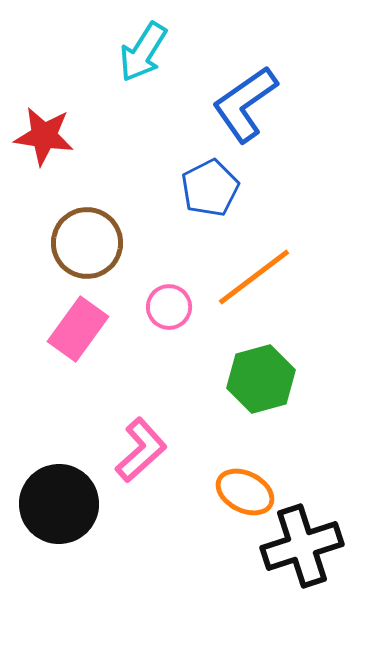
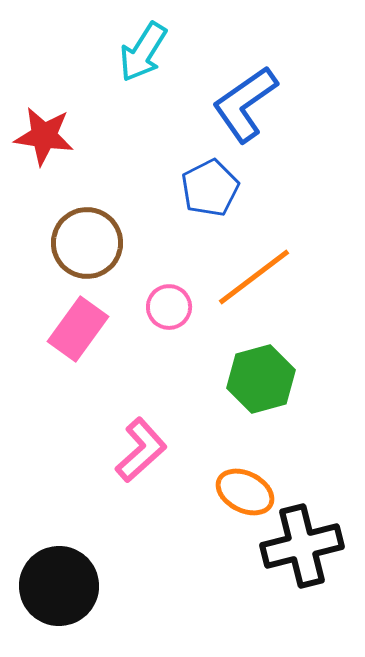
black circle: moved 82 px down
black cross: rotated 4 degrees clockwise
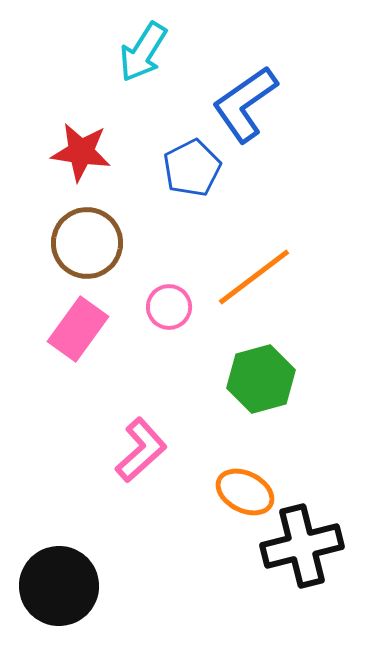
red star: moved 37 px right, 16 px down
blue pentagon: moved 18 px left, 20 px up
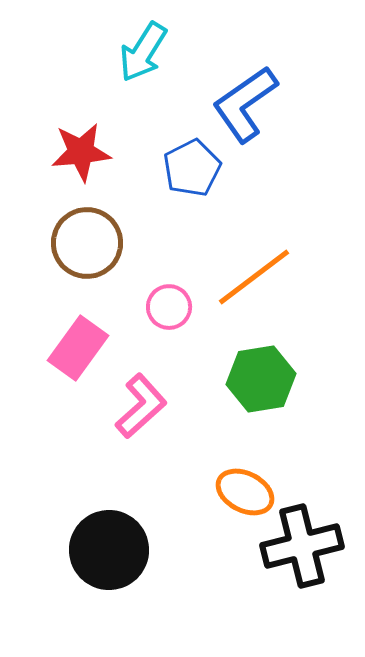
red star: rotated 14 degrees counterclockwise
pink rectangle: moved 19 px down
green hexagon: rotated 6 degrees clockwise
pink L-shape: moved 44 px up
black circle: moved 50 px right, 36 px up
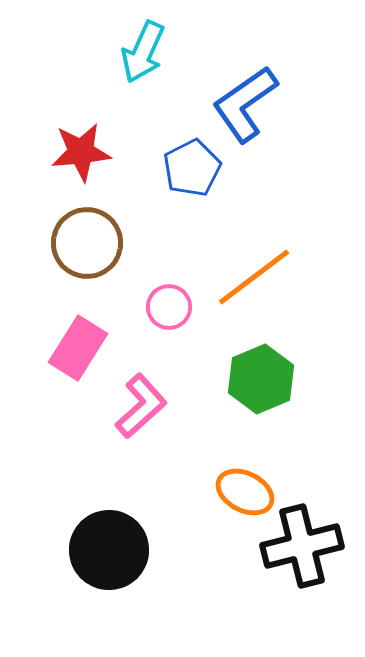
cyan arrow: rotated 8 degrees counterclockwise
pink rectangle: rotated 4 degrees counterclockwise
green hexagon: rotated 14 degrees counterclockwise
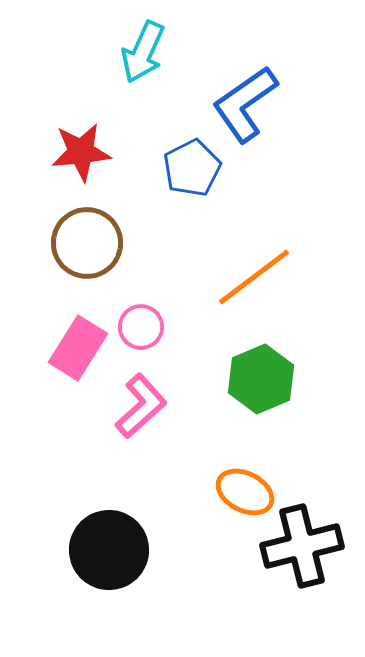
pink circle: moved 28 px left, 20 px down
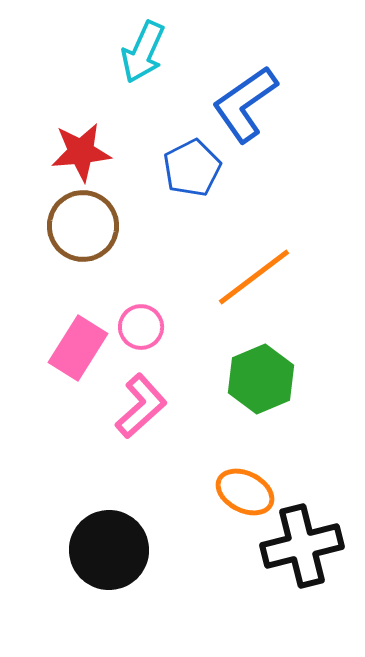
brown circle: moved 4 px left, 17 px up
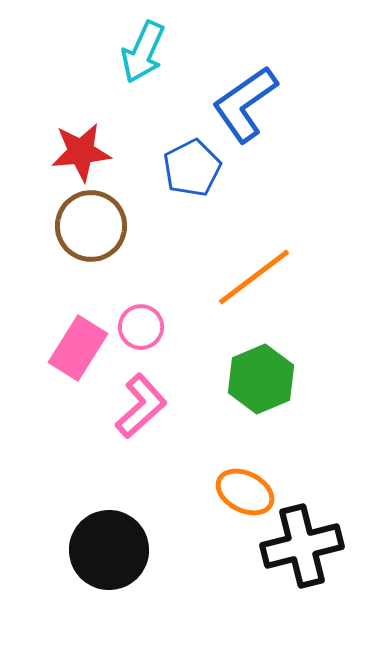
brown circle: moved 8 px right
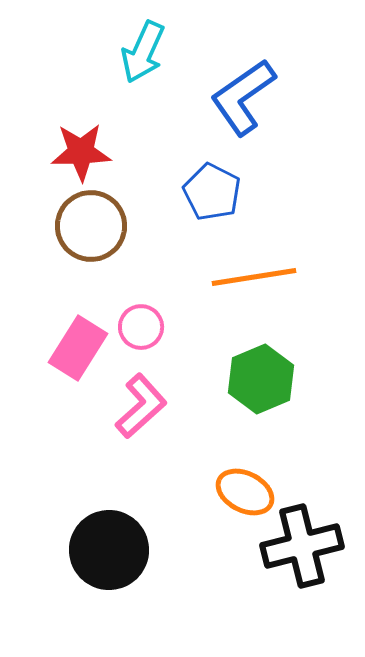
blue L-shape: moved 2 px left, 7 px up
red star: rotated 4 degrees clockwise
blue pentagon: moved 20 px right, 24 px down; rotated 18 degrees counterclockwise
orange line: rotated 28 degrees clockwise
